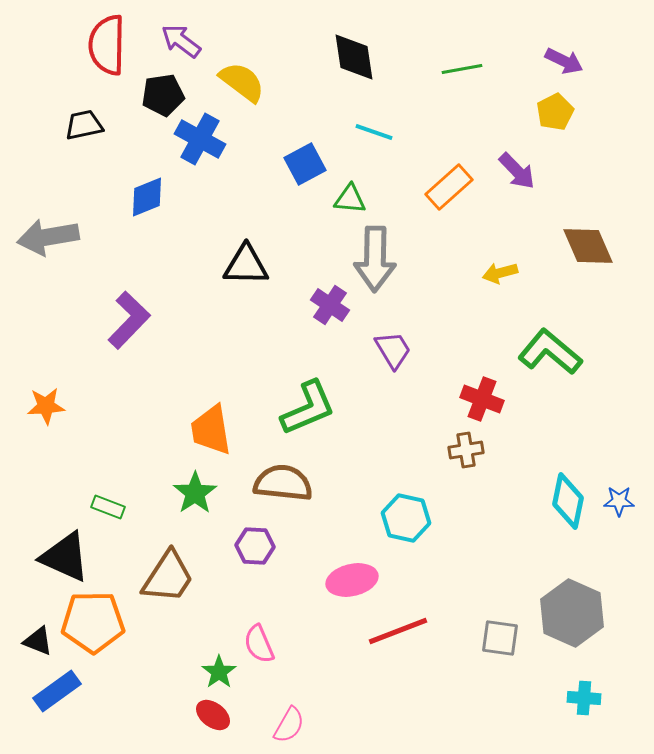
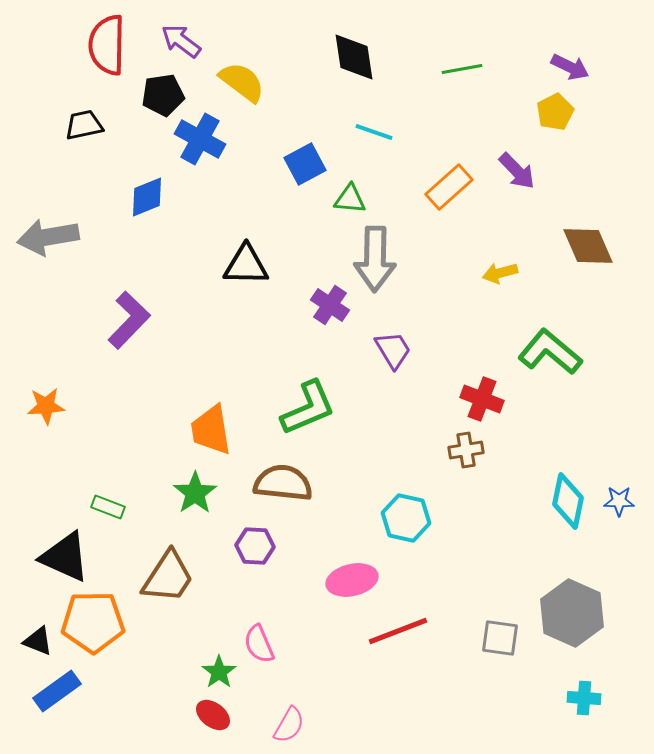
purple arrow at (564, 61): moved 6 px right, 6 px down
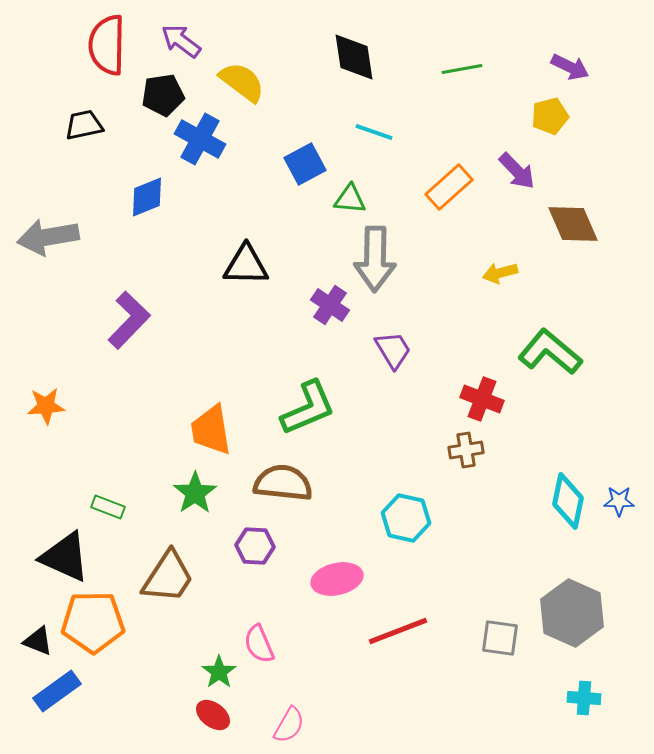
yellow pentagon at (555, 112): moved 5 px left, 4 px down; rotated 12 degrees clockwise
brown diamond at (588, 246): moved 15 px left, 22 px up
pink ellipse at (352, 580): moved 15 px left, 1 px up
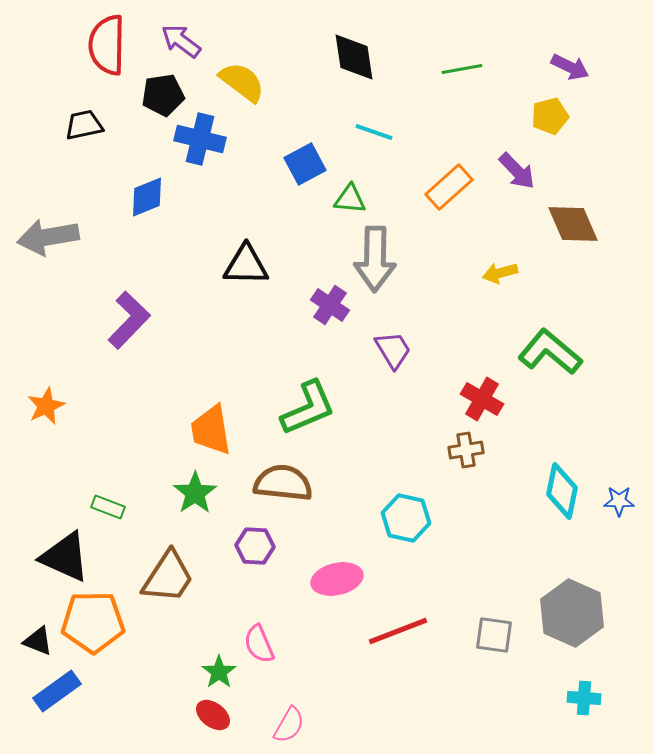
blue cross at (200, 139): rotated 15 degrees counterclockwise
red cross at (482, 399): rotated 9 degrees clockwise
orange star at (46, 406): rotated 21 degrees counterclockwise
cyan diamond at (568, 501): moved 6 px left, 10 px up
gray square at (500, 638): moved 6 px left, 3 px up
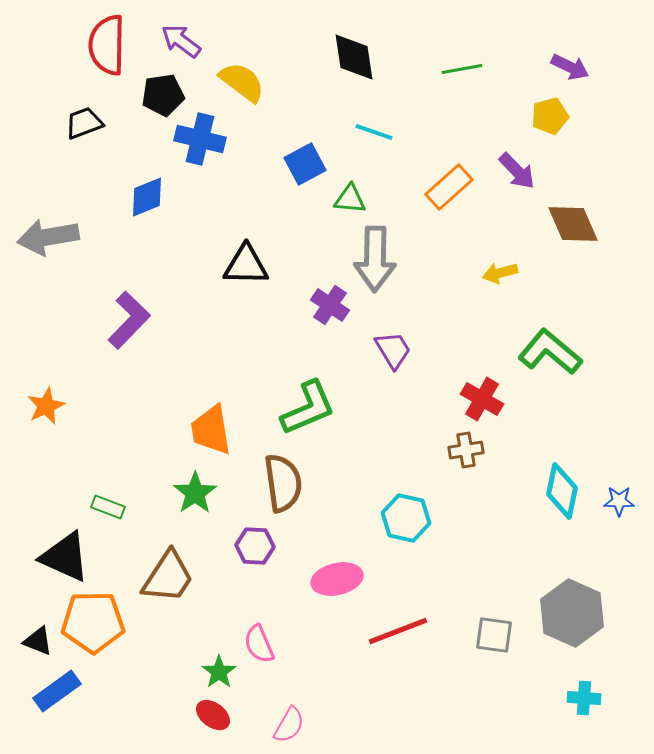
black trapezoid at (84, 125): moved 2 px up; rotated 9 degrees counterclockwise
brown semicircle at (283, 483): rotated 76 degrees clockwise
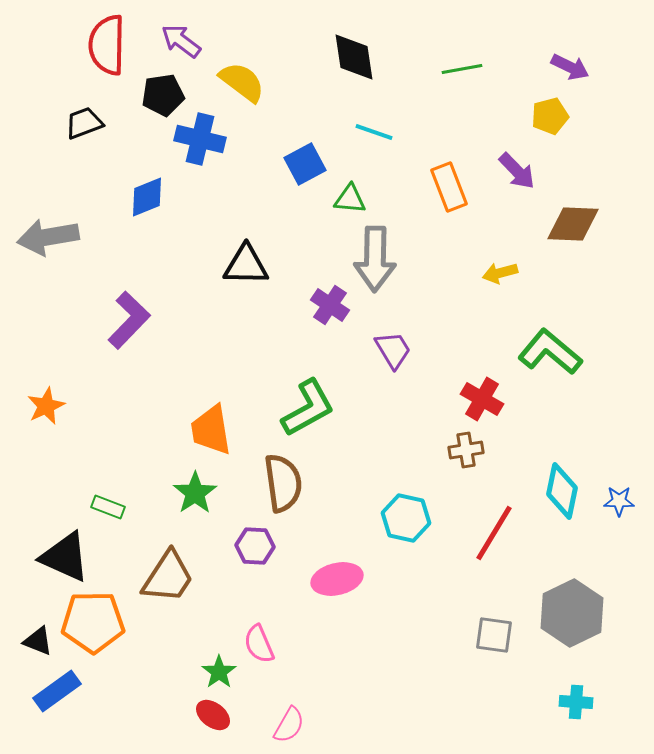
orange rectangle at (449, 187): rotated 69 degrees counterclockwise
brown diamond at (573, 224): rotated 64 degrees counterclockwise
green L-shape at (308, 408): rotated 6 degrees counterclockwise
gray hexagon at (572, 613): rotated 10 degrees clockwise
red line at (398, 631): moved 96 px right, 98 px up; rotated 38 degrees counterclockwise
cyan cross at (584, 698): moved 8 px left, 4 px down
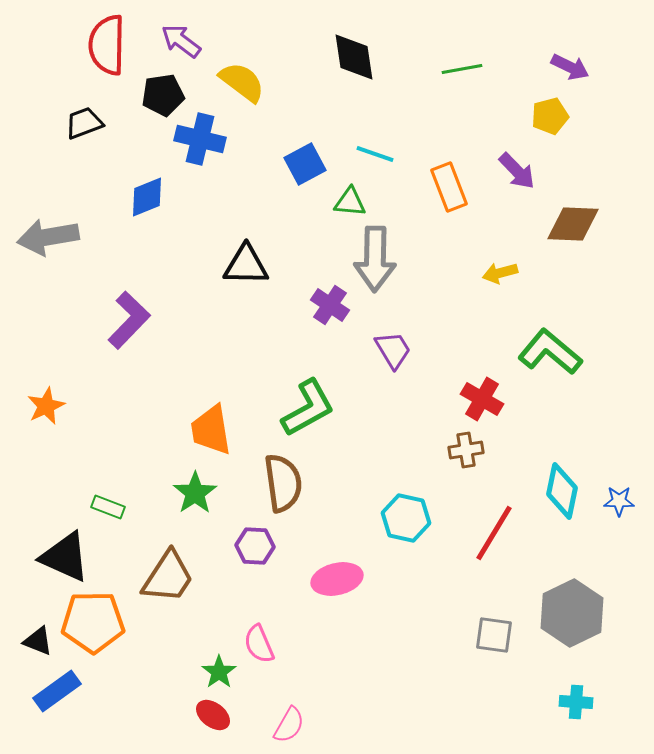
cyan line at (374, 132): moved 1 px right, 22 px down
green triangle at (350, 199): moved 3 px down
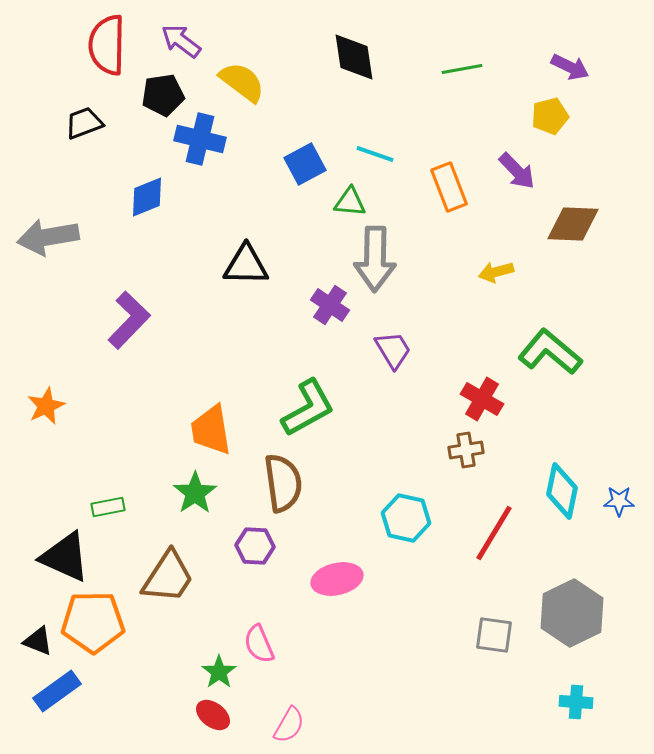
yellow arrow at (500, 273): moved 4 px left, 1 px up
green rectangle at (108, 507): rotated 32 degrees counterclockwise
